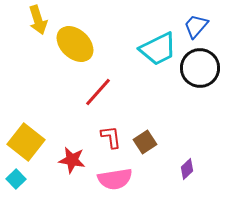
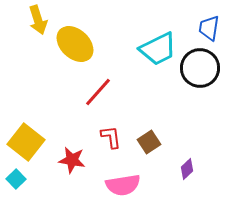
blue trapezoid: moved 13 px right, 2 px down; rotated 32 degrees counterclockwise
brown square: moved 4 px right
pink semicircle: moved 8 px right, 6 px down
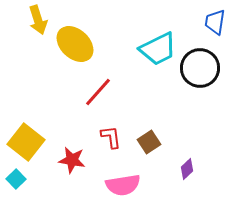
blue trapezoid: moved 6 px right, 6 px up
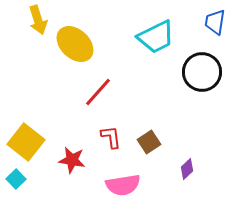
cyan trapezoid: moved 2 px left, 12 px up
black circle: moved 2 px right, 4 px down
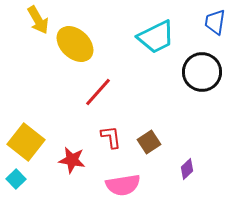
yellow arrow: rotated 12 degrees counterclockwise
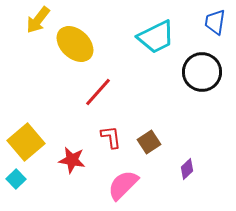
yellow arrow: rotated 68 degrees clockwise
yellow square: rotated 12 degrees clockwise
pink semicircle: rotated 144 degrees clockwise
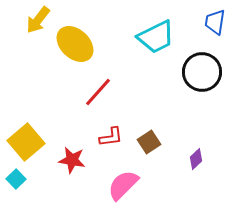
red L-shape: rotated 90 degrees clockwise
purple diamond: moved 9 px right, 10 px up
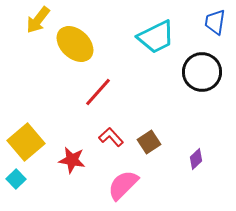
red L-shape: rotated 125 degrees counterclockwise
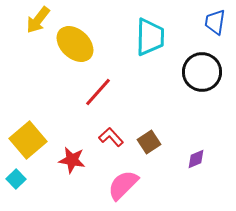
cyan trapezoid: moved 6 px left; rotated 63 degrees counterclockwise
yellow square: moved 2 px right, 2 px up
purple diamond: rotated 20 degrees clockwise
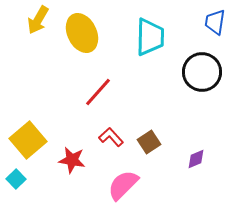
yellow arrow: rotated 8 degrees counterclockwise
yellow ellipse: moved 7 px right, 11 px up; rotated 21 degrees clockwise
